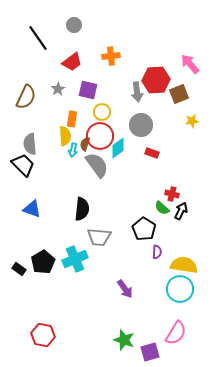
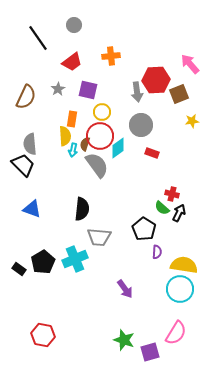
black arrow at (181, 211): moved 2 px left, 2 px down
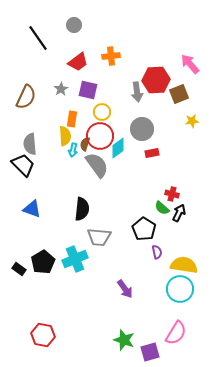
red trapezoid at (72, 62): moved 6 px right
gray star at (58, 89): moved 3 px right
gray circle at (141, 125): moved 1 px right, 4 px down
red rectangle at (152, 153): rotated 32 degrees counterclockwise
purple semicircle at (157, 252): rotated 16 degrees counterclockwise
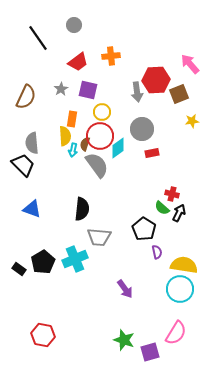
gray semicircle at (30, 144): moved 2 px right, 1 px up
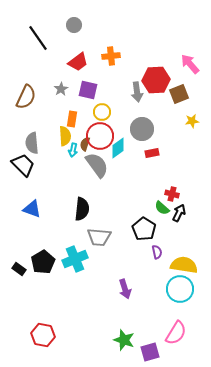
purple arrow at (125, 289): rotated 18 degrees clockwise
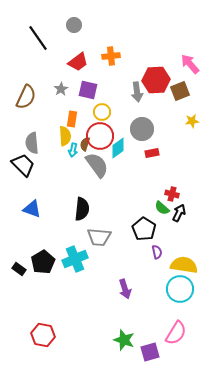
brown square at (179, 94): moved 1 px right, 3 px up
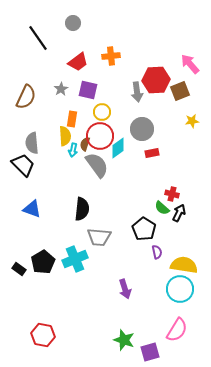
gray circle at (74, 25): moved 1 px left, 2 px up
pink semicircle at (176, 333): moved 1 px right, 3 px up
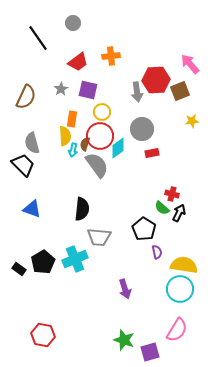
gray semicircle at (32, 143): rotated 10 degrees counterclockwise
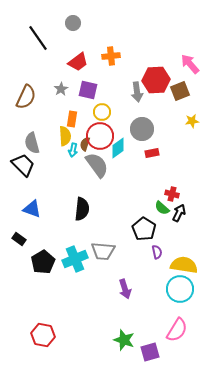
gray trapezoid at (99, 237): moved 4 px right, 14 px down
black rectangle at (19, 269): moved 30 px up
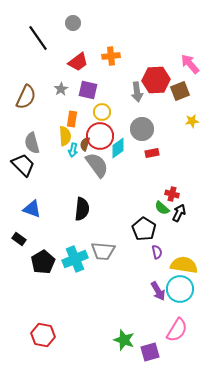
purple arrow at (125, 289): moved 33 px right, 2 px down; rotated 12 degrees counterclockwise
